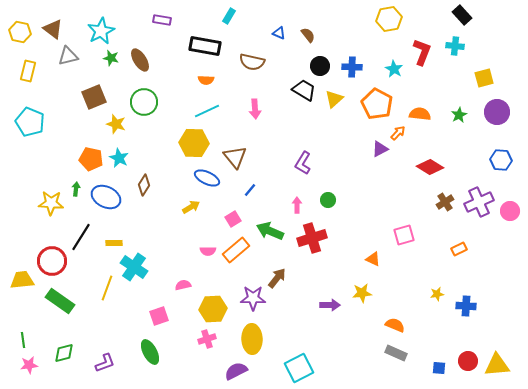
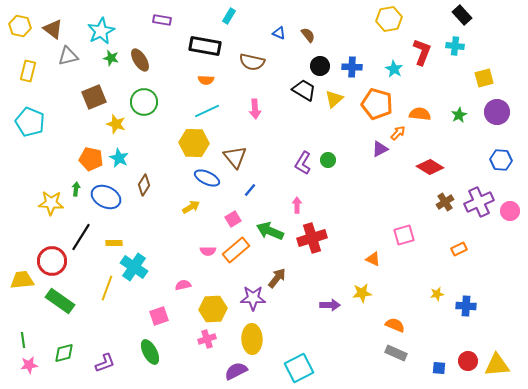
yellow hexagon at (20, 32): moved 6 px up
orange pentagon at (377, 104): rotated 12 degrees counterclockwise
green circle at (328, 200): moved 40 px up
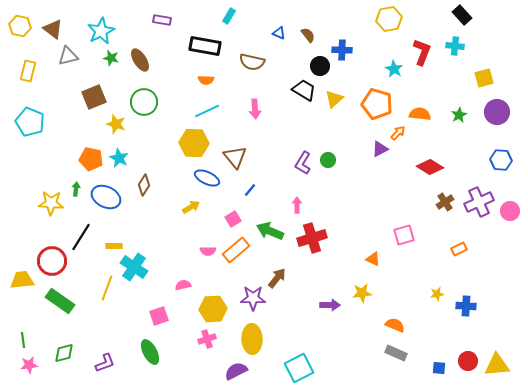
blue cross at (352, 67): moved 10 px left, 17 px up
yellow rectangle at (114, 243): moved 3 px down
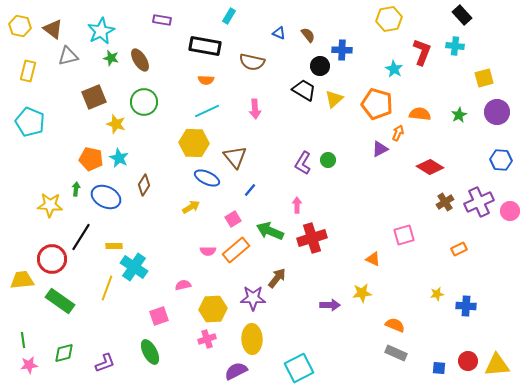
orange arrow at (398, 133): rotated 21 degrees counterclockwise
yellow star at (51, 203): moved 1 px left, 2 px down
red circle at (52, 261): moved 2 px up
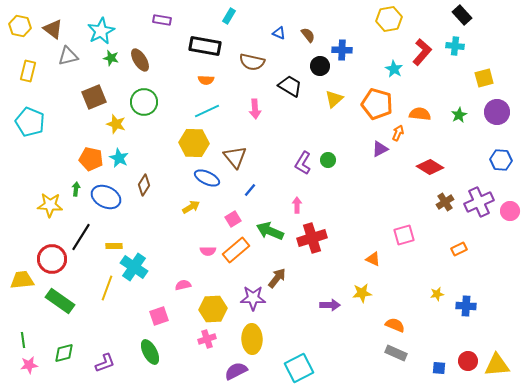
red L-shape at (422, 52): rotated 20 degrees clockwise
black trapezoid at (304, 90): moved 14 px left, 4 px up
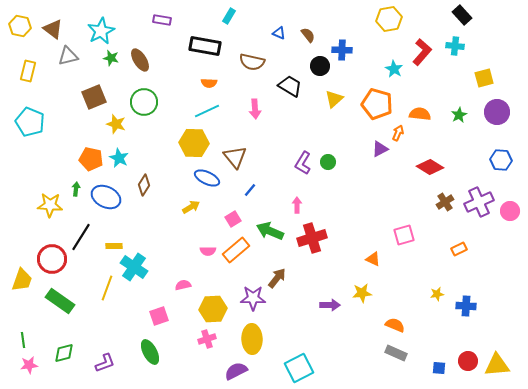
orange semicircle at (206, 80): moved 3 px right, 3 px down
green circle at (328, 160): moved 2 px down
yellow trapezoid at (22, 280): rotated 115 degrees clockwise
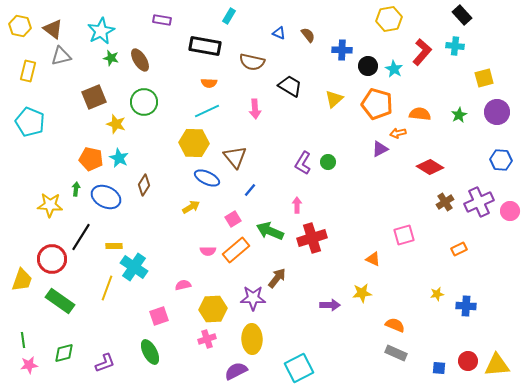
gray triangle at (68, 56): moved 7 px left
black circle at (320, 66): moved 48 px right
orange arrow at (398, 133): rotated 126 degrees counterclockwise
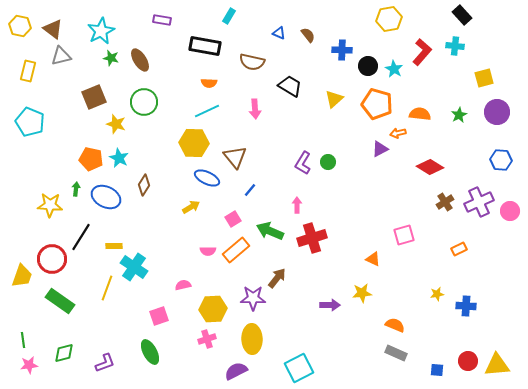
yellow trapezoid at (22, 280): moved 4 px up
blue square at (439, 368): moved 2 px left, 2 px down
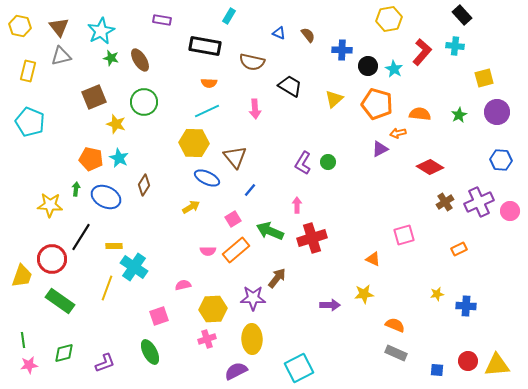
brown triangle at (53, 29): moved 6 px right, 2 px up; rotated 15 degrees clockwise
yellow star at (362, 293): moved 2 px right, 1 px down
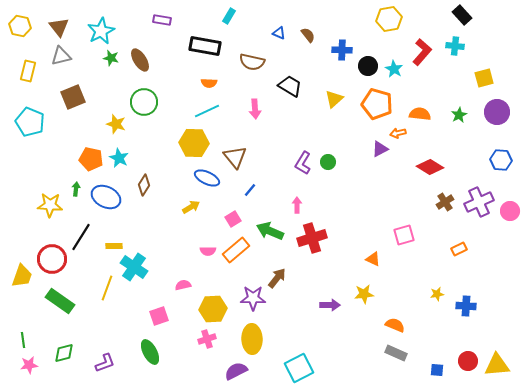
brown square at (94, 97): moved 21 px left
